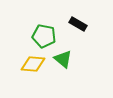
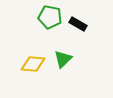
green pentagon: moved 6 px right, 19 px up
green triangle: rotated 36 degrees clockwise
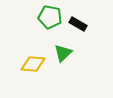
green triangle: moved 6 px up
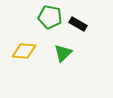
yellow diamond: moved 9 px left, 13 px up
